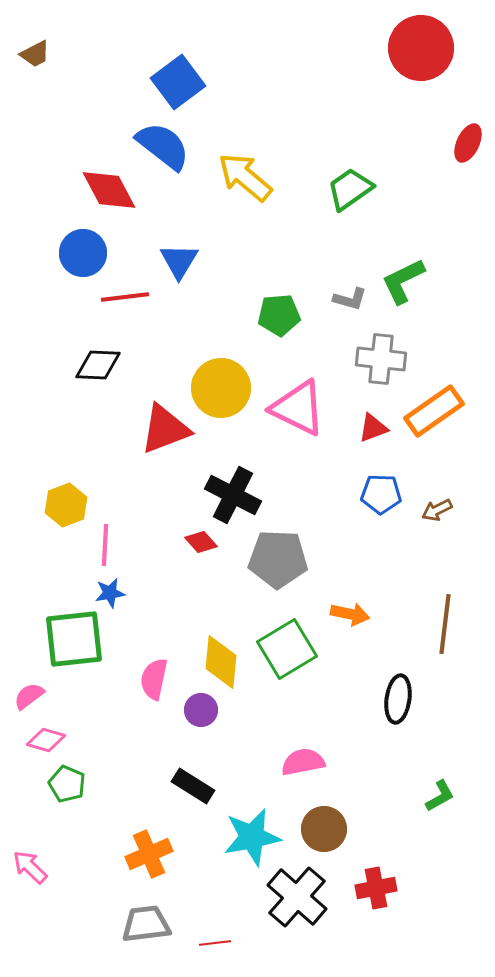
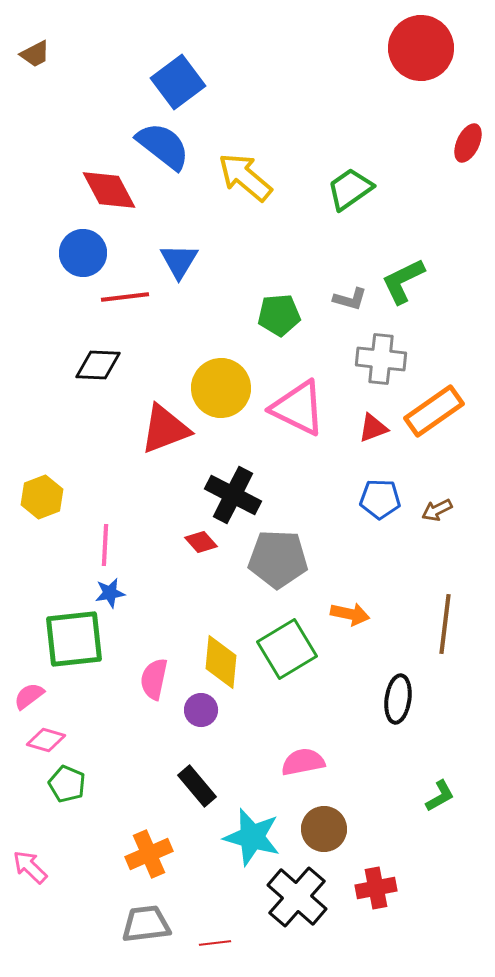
blue pentagon at (381, 494): moved 1 px left, 5 px down
yellow hexagon at (66, 505): moved 24 px left, 8 px up
black rectangle at (193, 786): moved 4 px right; rotated 18 degrees clockwise
cyan star at (252, 837): rotated 26 degrees clockwise
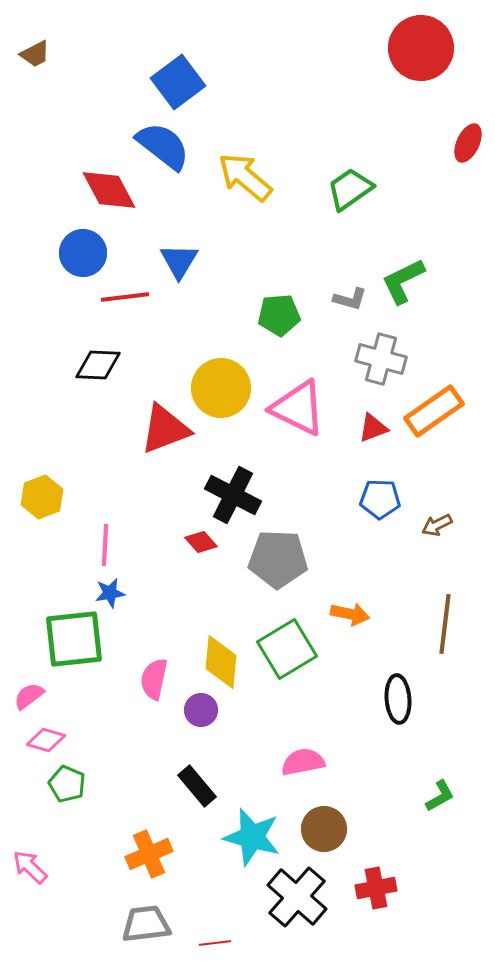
gray cross at (381, 359): rotated 9 degrees clockwise
brown arrow at (437, 510): moved 15 px down
black ellipse at (398, 699): rotated 12 degrees counterclockwise
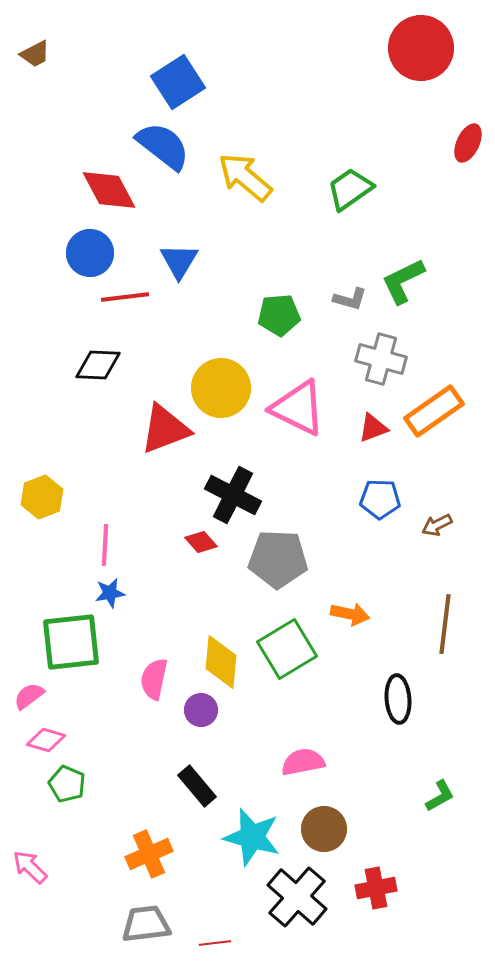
blue square at (178, 82): rotated 4 degrees clockwise
blue circle at (83, 253): moved 7 px right
green square at (74, 639): moved 3 px left, 3 px down
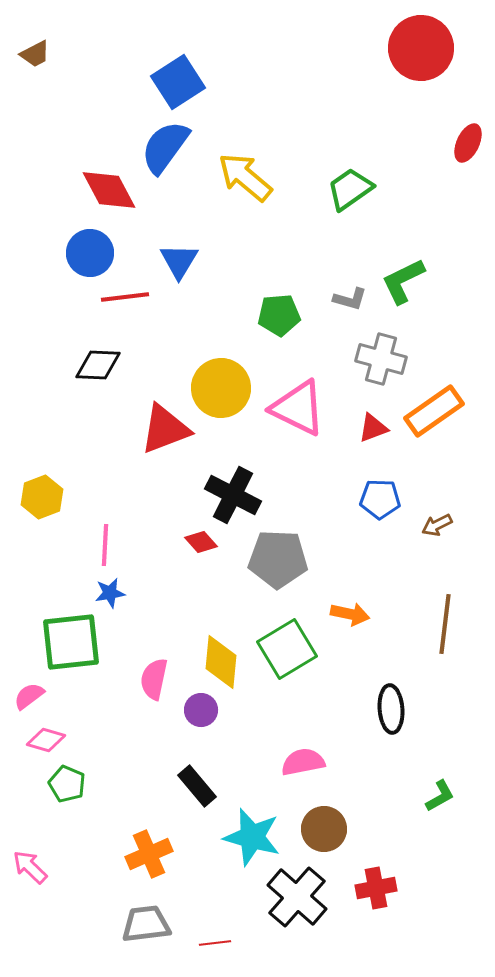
blue semicircle at (163, 146): moved 2 px right, 1 px down; rotated 92 degrees counterclockwise
black ellipse at (398, 699): moved 7 px left, 10 px down
